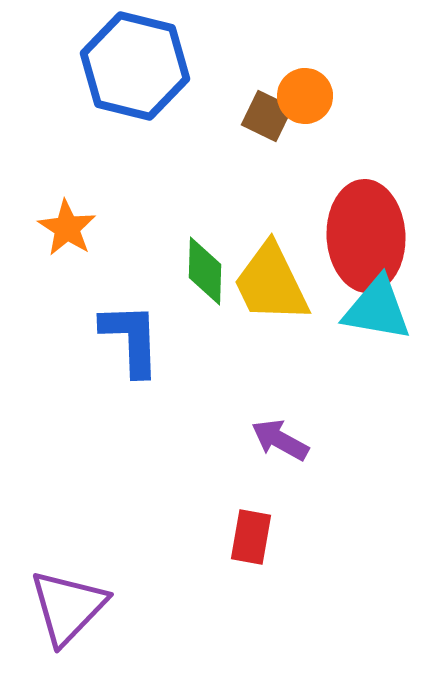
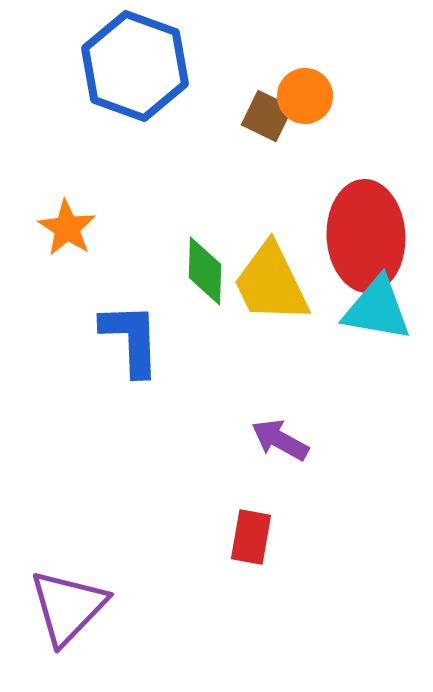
blue hexagon: rotated 6 degrees clockwise
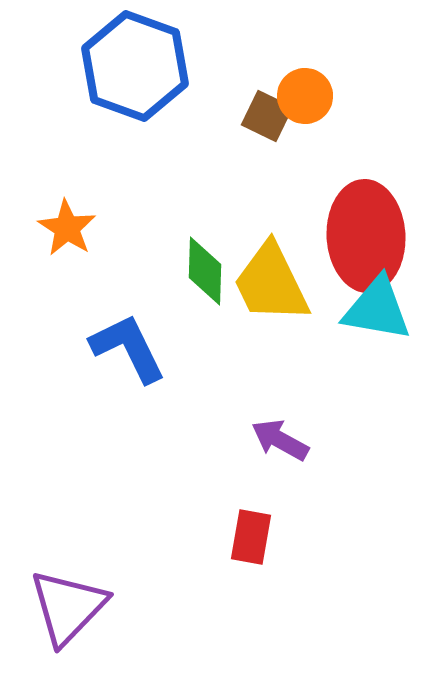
blue L-shape: moved 3 px left, 9 px down; rotated 24 degrees counterclockwise
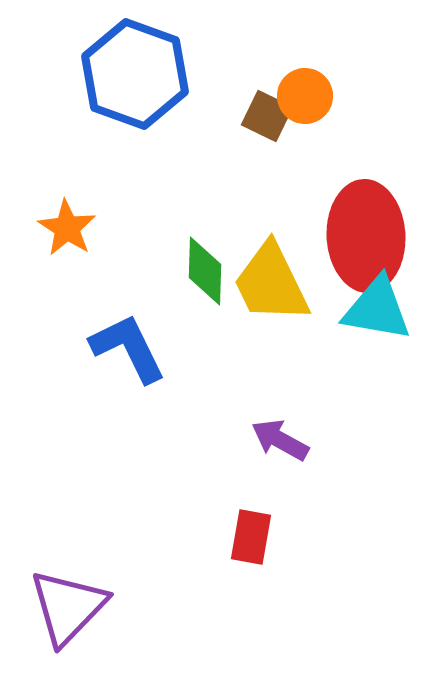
blue hexagon: moved 8 px down
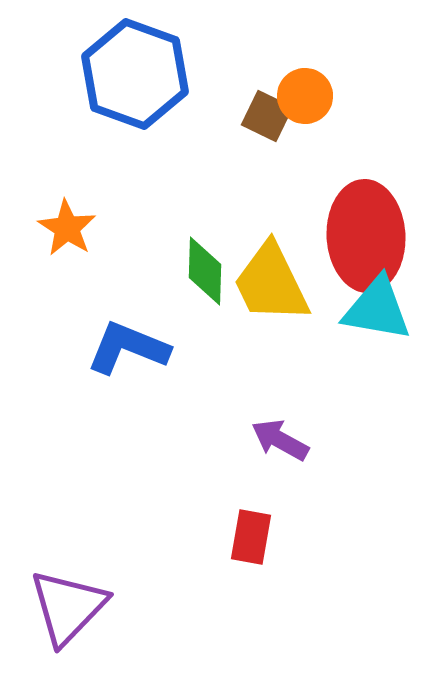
blue L-shape: rotated 42 degrees counterclockwise
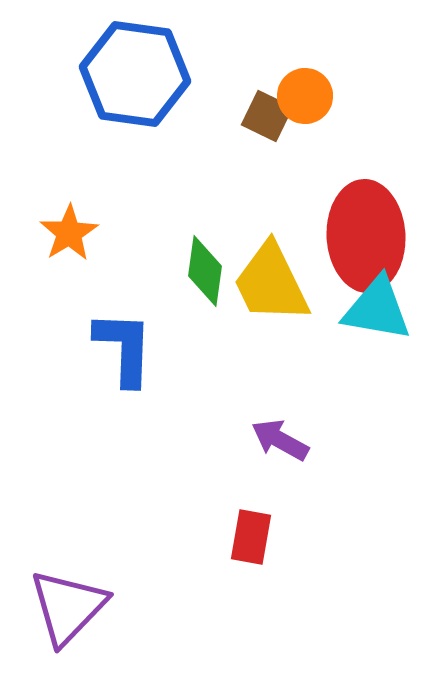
blue hexagon: rotated 12 degrees counterclockwise
orange star: moved 2 px right, 5 px down; rotated 8 degrees clockwise
green diamond: rotated 6 degrees clockwise
blue L-shape: moved 4 px left; rotated 70 degrees clockwise
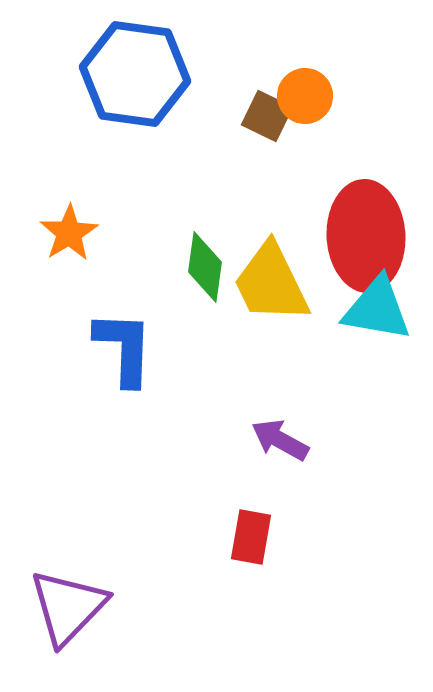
green diamond: moved 4 px up
